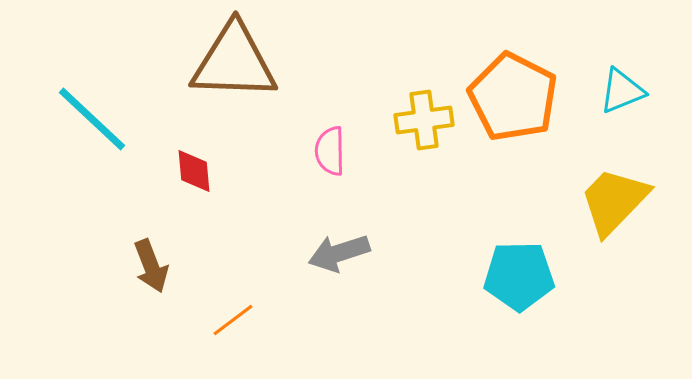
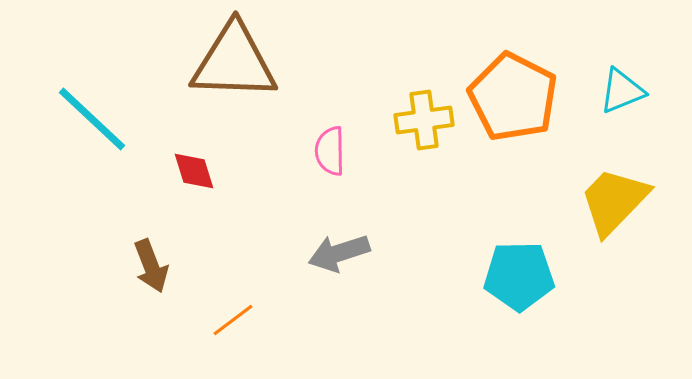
red diamond: rotated 12 degrees counterclockwise
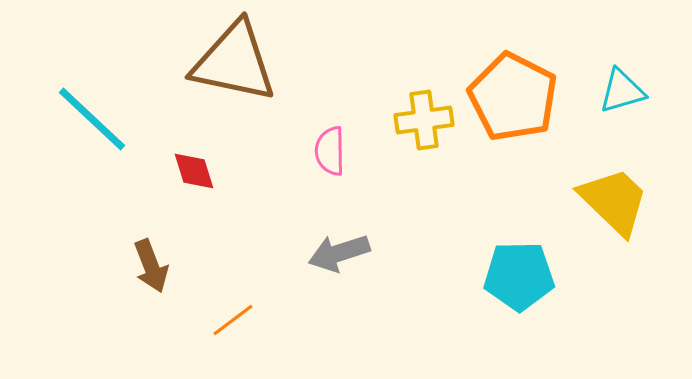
brown triangle: rotated 10 degrees clockwise
cyan triangle: rotated 6 degrees clockwise
yellow trapezoid: rotated 90 degrees clockwise
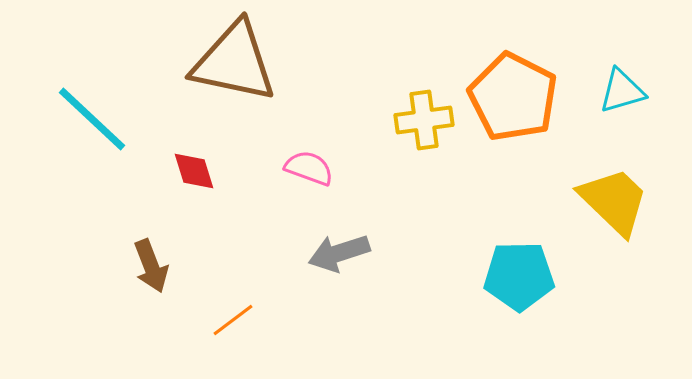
pink semicircle: moved 21 px left, 17 px down; rotated 111 degrees clockwise
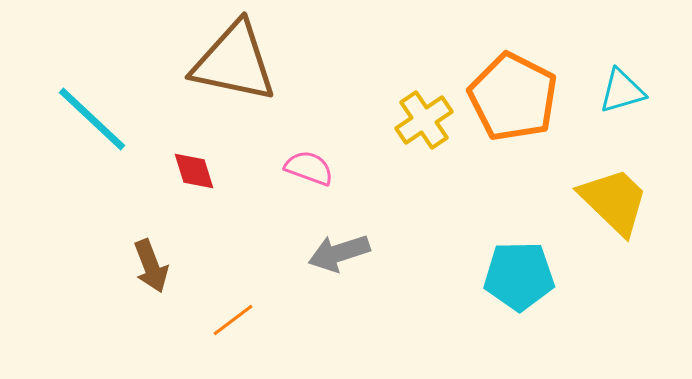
yellow cross: rotated 26 degrees counterclockwise
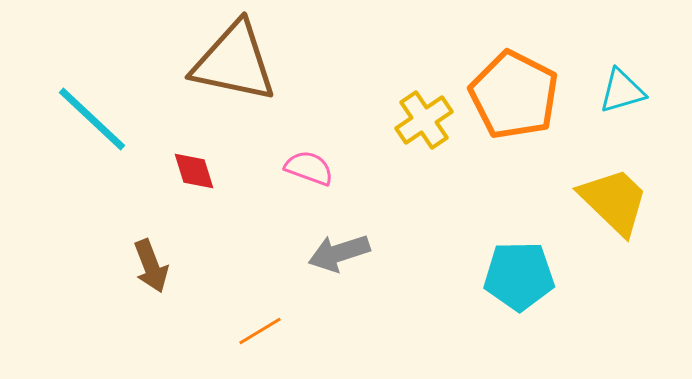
orange pentagon: moved 1 px right, 2 px up
orange line: moved 27 px right, 11 px down; rotated 6 degrees clockwise
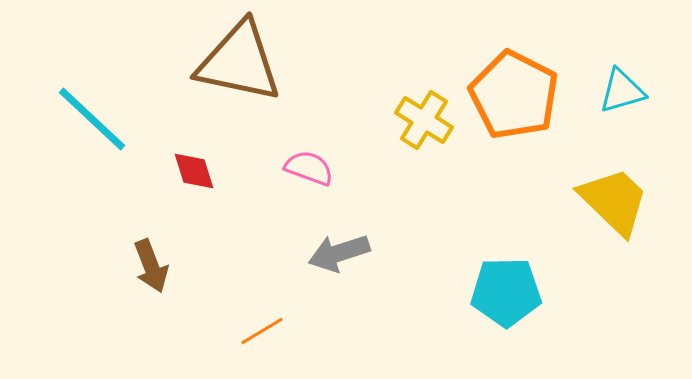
brown triangle: moved 5 px right
yellow cross: rotated 24 degrees counterclockwise
cyan pentagon: moved 13 px left, 16 px down
orange line: moved 2 px right
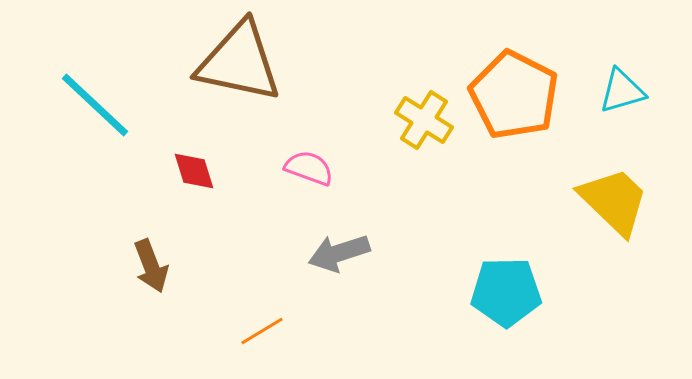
cyan line: moved 3 px right, 14 px up
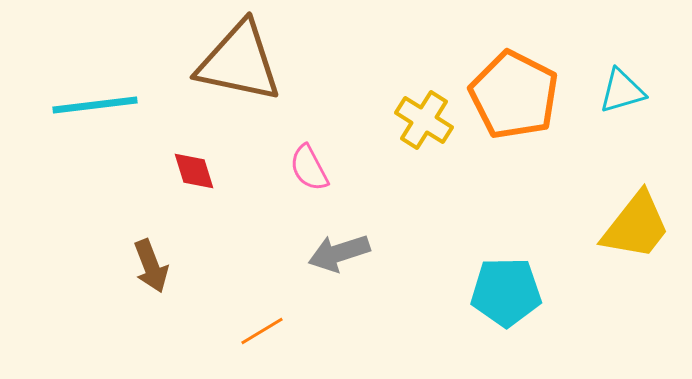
cyan line: rotated 50 degrees counterclockwise
pink semicircle: rotated 138 degrees counterclockwise
yellow trapezoid: moved 22 px right, 25 px down; rotated 84 degrees clockwise
